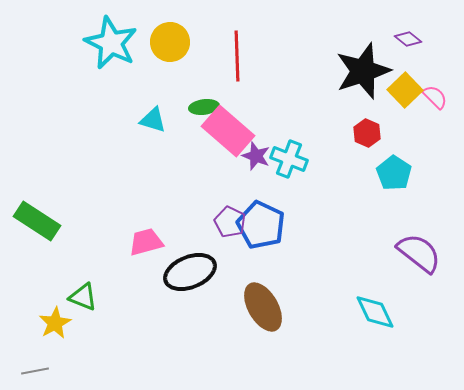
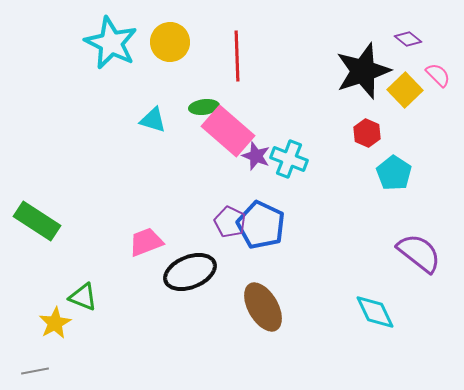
pink semicircle: moved 3 px right, 22 px up
pink trapezoid: rotated 6 degrees counterclockwise
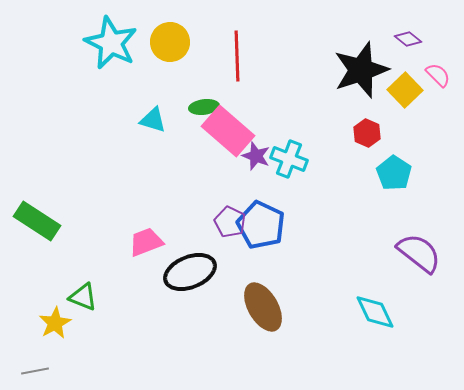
black star: moved 2 px left, 1 px up
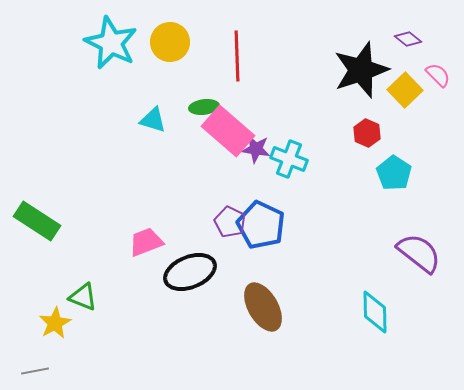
purple star: moved 7 px up; rotated 12 degrees counterclockwise
cyan diamond: rotated 24 degrees clockwise
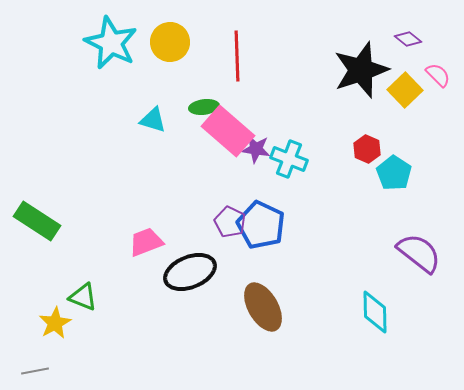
red hexagon: moved 16 px down
